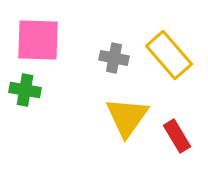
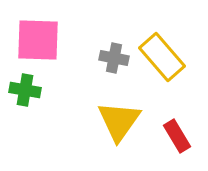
yellow rectangle: moved 7 px left, 2 px down
yellow triangle: moved 8 px left, 4 px down
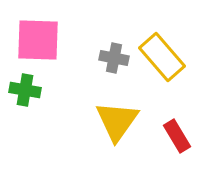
yellow triangle: moved 2 px left
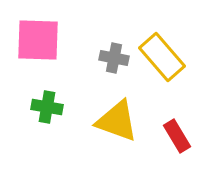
green cross: moved 22 px right, 17 px down
yellow triangle: rotated 45 degrees counterclockwise
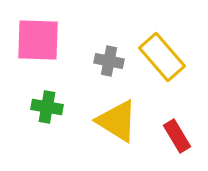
gray cross: moved 5 px left, 3 px down
yellow triangle: rotated 12 degrees clockwise
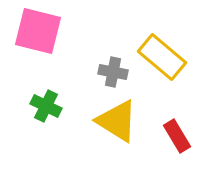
pink square: moved 9 px up; rotated 12 degrees clockwise
yellow rectangle: rotated 9 degrees counterclockwise
gray cross: moved 4 px right, 11 px down
green cross: moved 1 px left, 1 px up; rotated 16 degrees clockwise
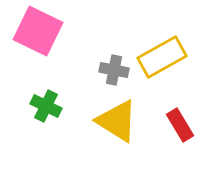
pink square: rotated 12 degrees clockwise
yellow rectangle: rotated 69 degrees counterclockwise
gray cross: moved 1 px right, 2 px up
red rectangle: moved 3 px right, 11 px up
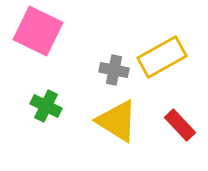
red rectangle: rotated 12 degrees counterclockwise
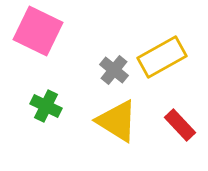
gray cross: rotated 28 degrees clockwise
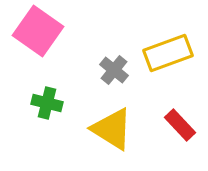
pink square: rotated 9 degrees clockwise
yellow rectangle: moved 6 px right, 4 px up; rotated 9 degrees clockwise
green cross: moved 1 px right, 3 px up; rotated 12 degrees counterclockwise
yellow triangle: moved 5 px left, 8 px down
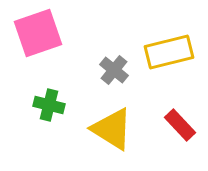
pink square: moved 2 px down; rotated 36 degrees clockwise
yellow rectangle: moved 1 px right, 1 px up; rotated 6 degrees clockwise
green cross: moved 2 px right, 2 px down
